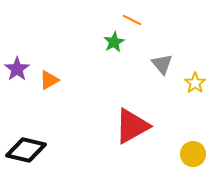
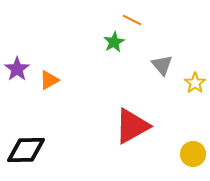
gray triangle: moved 1 px down
black diamond: rotated 15 degrees counterclockwise
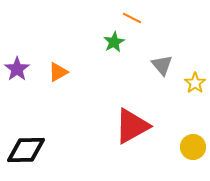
orange line: moved 2 px up
orange triangle: moved 9 px right, 8 px up
yellow circle: moved 7 px up
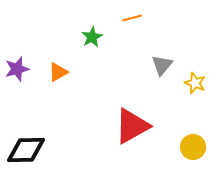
orange line: rotated 42 degrees counterclockwise
green star: moved 22 px left, 5 px up
gray triangle: rotated 20 degrees clockwise
purple star: rotated 20 degrees clockwise
yellow star: rotated 15 degrees counterclockwise
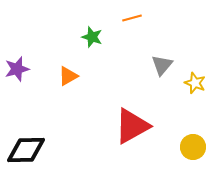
green star: rotated 25 degrees counterclockwise
orange triangle: moved 10 px right, 4 px down
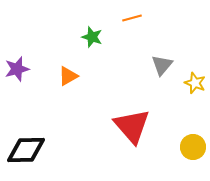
red triangle: rotated 42 degrees counterclockwise
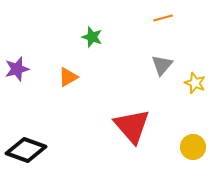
orange line: moved 31 px right
orange triangle: moved 1 px down
black diamond: rotated 21 degrees clockwise
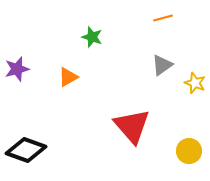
gray triangle: rotated 15 degrees clockwise
yellow circle: moved 4 px left, 4 px down
